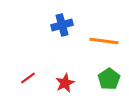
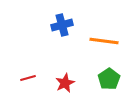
red line: rotated 21 degrees clockwise
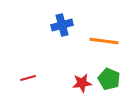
green pentagon: rotated 15 degrees counterclockwise
red star: moved 17 px right; rotated 18 degrees clockwise
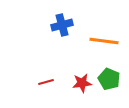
red line: moved 18 px right, 4 px down
